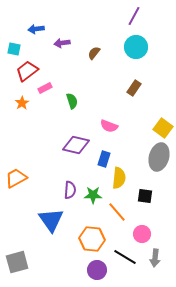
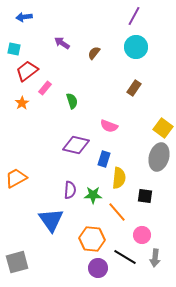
blue arrow: moved 12 px left, 12 px up
purple arrow: rotated 42 degrees clockwise
pink rectangle: rotated 24 degrees counterclockwise
pink circle: moved 1 px down
purple circle: moved 1 px right, 2 px up
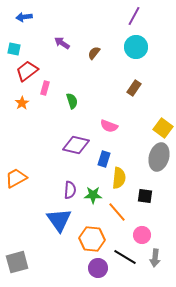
pink rectangle: rotated 24 degrees counterclockwise
blue triangle: moved 8 px right
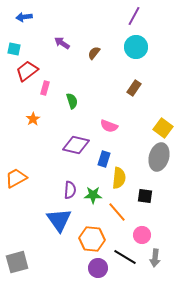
orange star: moved 11 px right, 16 px down
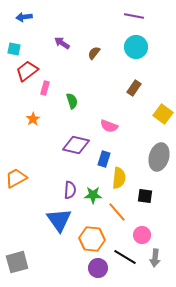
purple line: rotated 72 degrees clockwise
yellow square: moved 14 px up
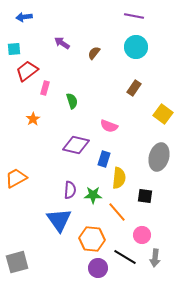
cyan square: rotated 16 degrees counterclockwise
